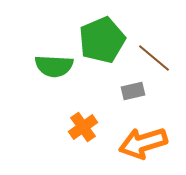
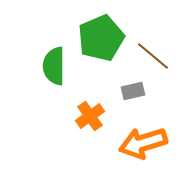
green pentagon: moved 1 px left, 2 px up
brown line: moved 1 px left, 2 px up
green semicircle: rotated 87 degrees clockwise
orange cross: moved 7 px right, 11 px up
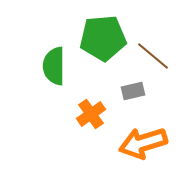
green pentagon: moved 2 px right; rotated 18 degrees clockwise
orange cross: moved 1 px right, 2 px up
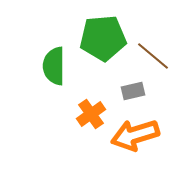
orange arrow: moved 8 px left, 8 px up
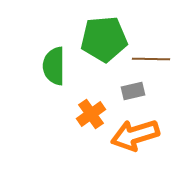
green pentagon: moved 1 px right, 1 px down
brown line: moved 2 px left, 3 px down; rotated 39 degrees counterclockwise
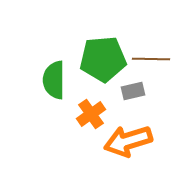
green pentagon: moved 1 px left, 20 px down
green semicircle: moved 14 px down
orange arrow: moved 7 px left, 6 px down
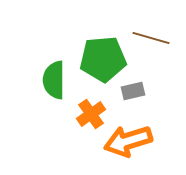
brown line: moved 21 px up; rotated 15 degrees clockwise
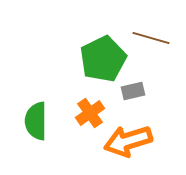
green pentagon: rotated 21 degrees counterclockwise
green semicircle: moved 18 px left, 41 px down
orange cross: moved 1 px left, 1 px up
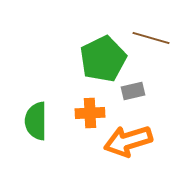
orange cross: rotated 32 degrees clockwise
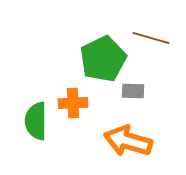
gray rectangle: rotated 15 degrees clockwise
orange cross: moved 17 px left, 10 px up
orange arrow: rotated 33 degrees clockwise
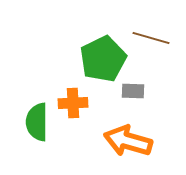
green semicircle: moved 1 px right, 1 px down
